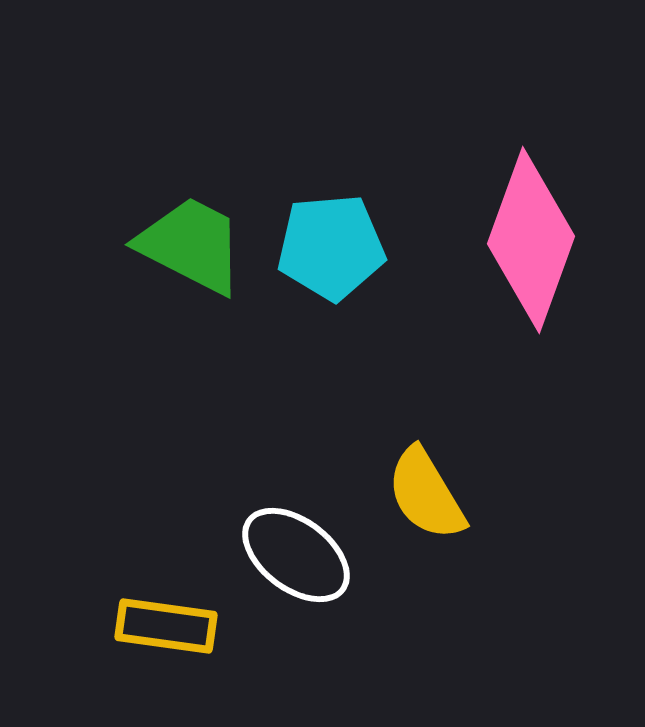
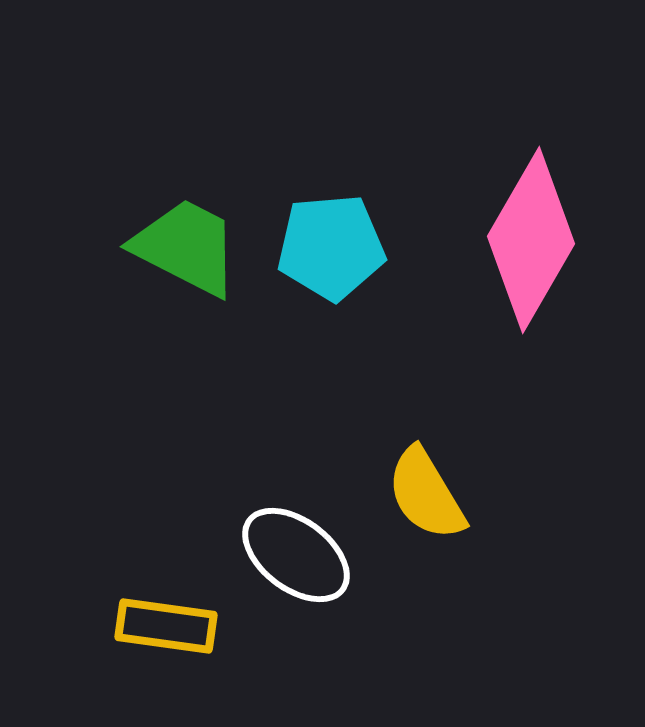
pink diamond: rotated 10 degrees clockwise
green trapezoid: moved 5 px left, 2 px down
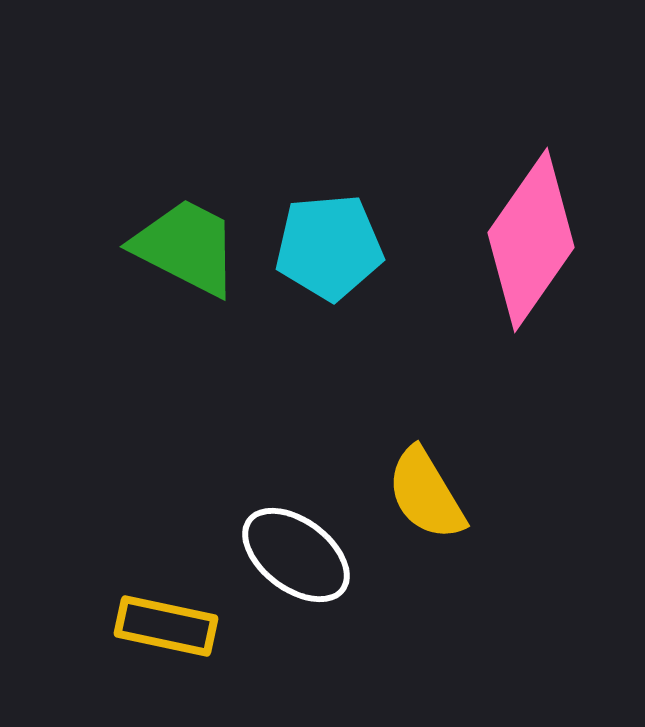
pink diamond: rotated 5 degrees clockwise
cyan pentagon: moved 2 px left
yellow rectangle: rotated 4 degrees clockwise
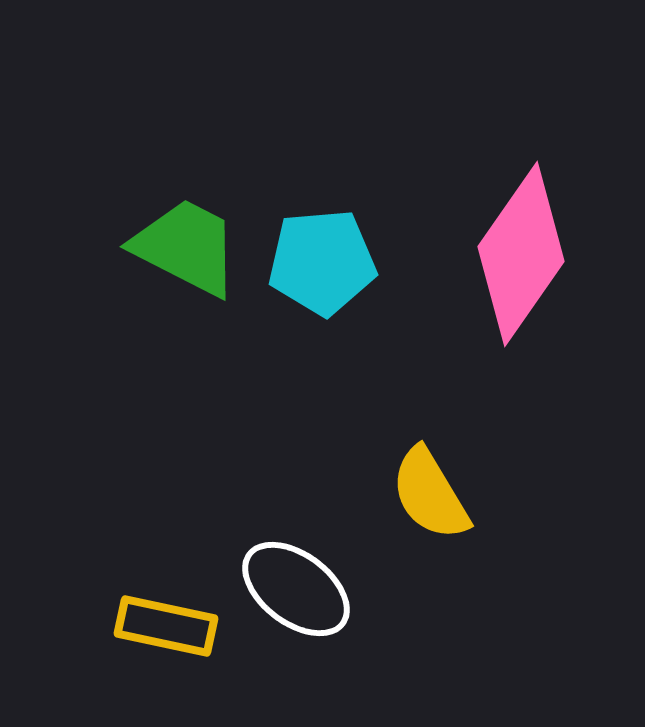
pink diamond: moved 10 px left, 14 px down
cyan pentagon: moved 7 px left, 15 px down
yellow semicircle: moved 4 px right
white ellipse: moved 34 px down
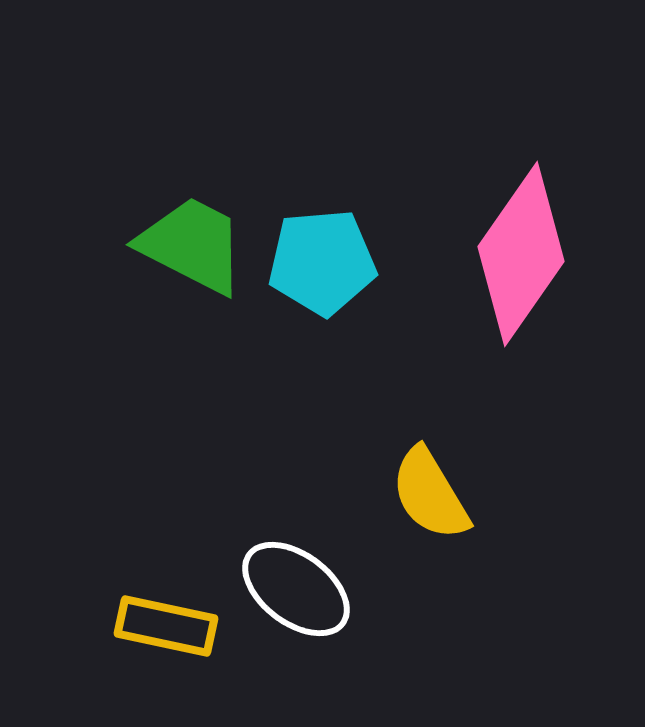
green trapezoid: moved 6 px right, 2 px up
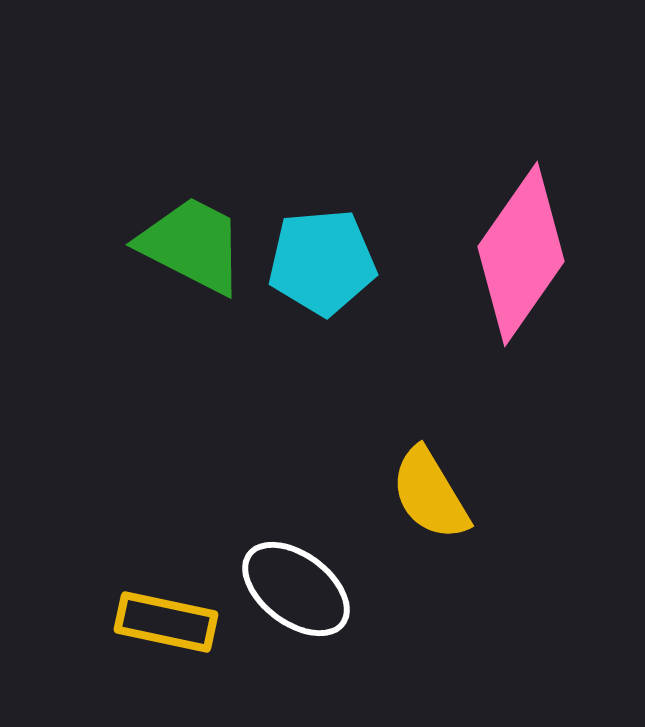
yellow rectangle: moved 4 px up
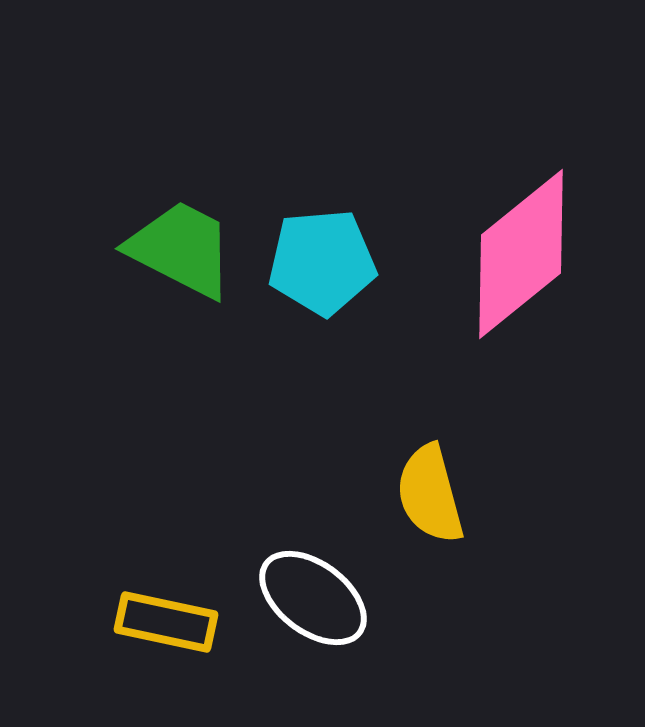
green trapezoid: moved 11 px left, 4 px down
pink diamond: rotated 16 degrees clockwise
yellow semicircle: rotated 16 degrees clockwise
white ellipse: moved 17 px right, 9 px down
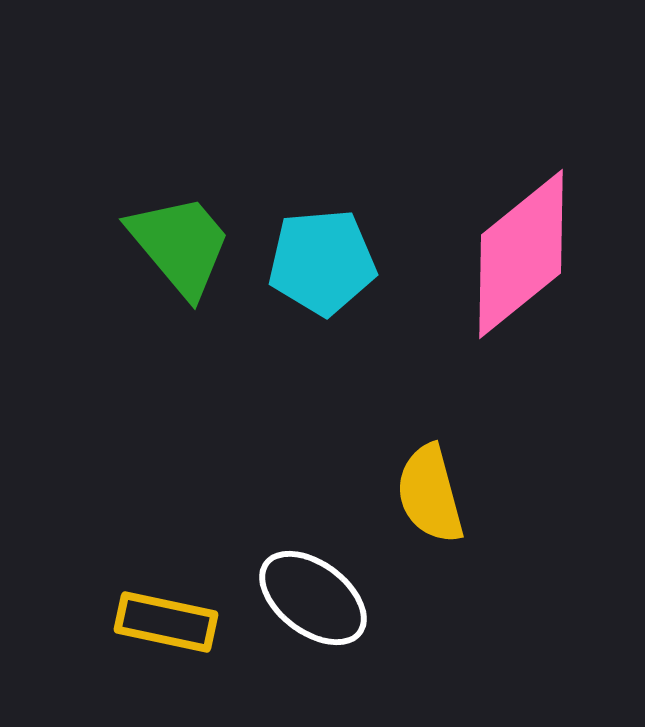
green trapezoid: moved 1 px left, 4 px up; rotated 23 degrees clockwise
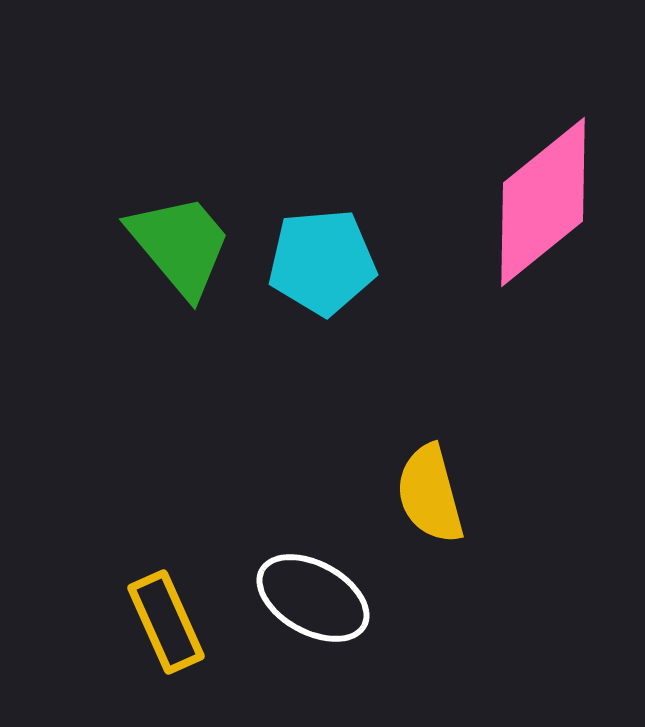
pink diamond: moved 22 px right, 52 px up
white ellipse: rotated 8 degrees counterclockwise
yellow rectangle: rotated 54 degrees clockwise
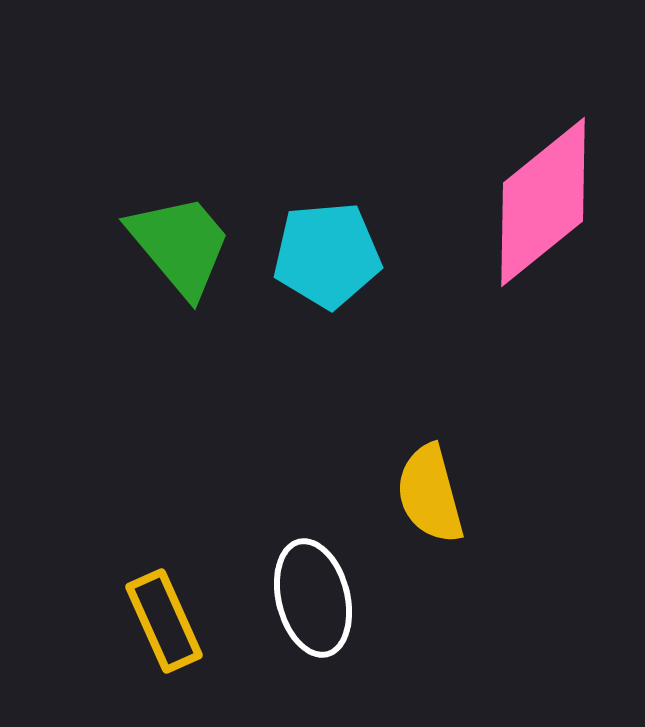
cyan pentagon: moved 5 px right, 7 px up
white ellipse: rotated 47 degrees clockwise
yellow rectangle: moved 2 px left, 1 px up
